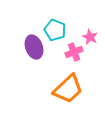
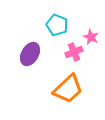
cyan pentagon: moved 2 px right, 5 px up
pink star: moved 1 px right
purple ellipse: moved 4 px left, 7 px down; rotated 50 degrees clockwise
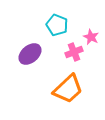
purple ellipse: rotated 20 degrees clockwise
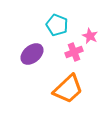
pink star: moved 1 px left, 1 px up
purple ellipse: moved 2 px right
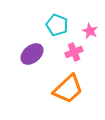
pink star: moved 5 px up
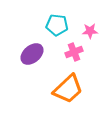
cyan pentagon: rotated 15 degrees counterclockwise
pink star: rotated 28 degrees counterclockwise
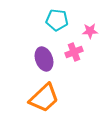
cyan pentagon: moved 5 px up
purple ellipse: moved 12 px right, 5 px down; rotated 70 degrees counterclockwise
orange trapezoid: moved 24 px left, 9 px down
